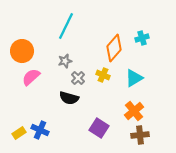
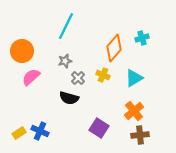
blue cross: moved 1 px down
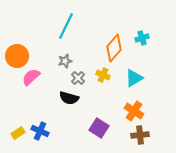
orange circle: moved 5 px left, 5 px down
orange cross: rotated 18 degrees counterclockwise
yellow rectangle: moved 1 px left
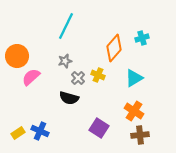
yellow cross: moved 5 px left
